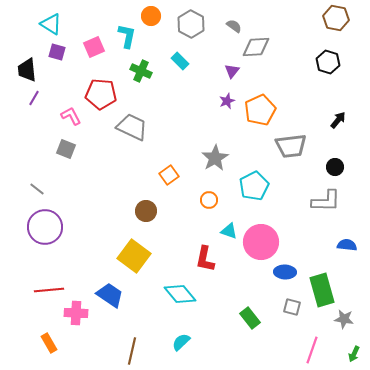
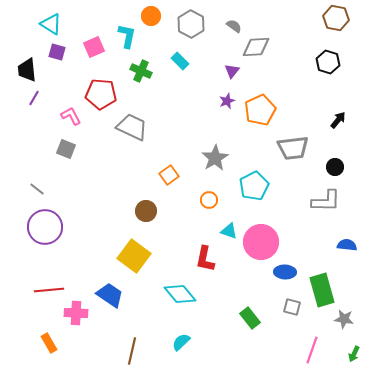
gray trapezoid at (291, 146): moved 2 px right, 2 px down
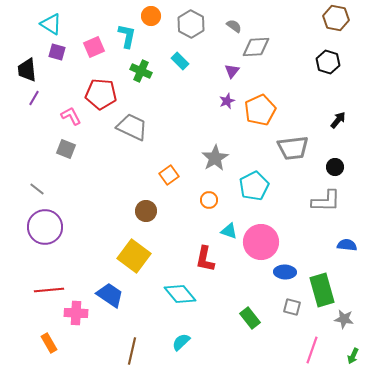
green arrow at (354, 354): moved 1 px left, 2 px down
